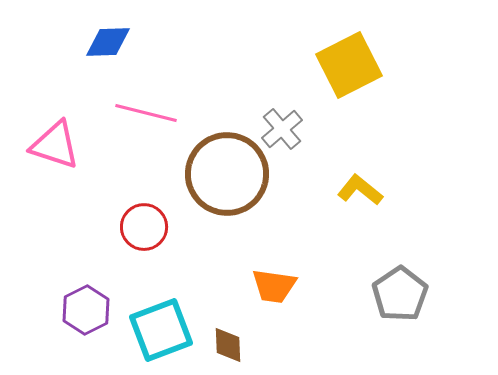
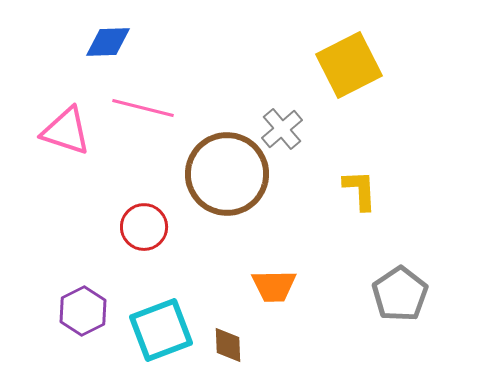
pink line: moved 3 px left, 5 px up
pink triangle: moved 11 px right, 14 px up
yellow L-shape: rotated 48 degrees clockwise
orange trapezoid: rotated 9 degrees counterclockwise
purple hexagon: moved 3 px left, 1 px down
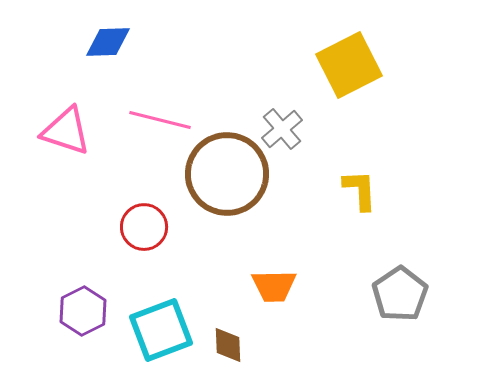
pink line: moved 17 px right, 12 px down
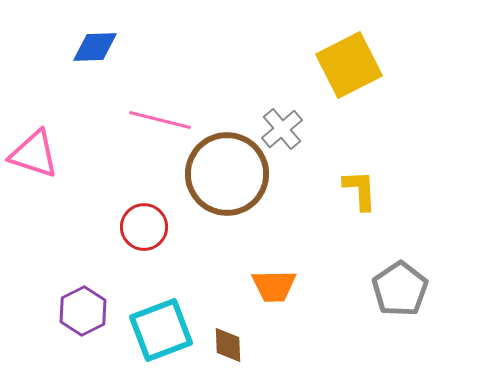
blue diamond: moved 13 px left, 5 px down
pink triangle: moved 32 px left, 23 px down
gray pentagon: moved 5 px up
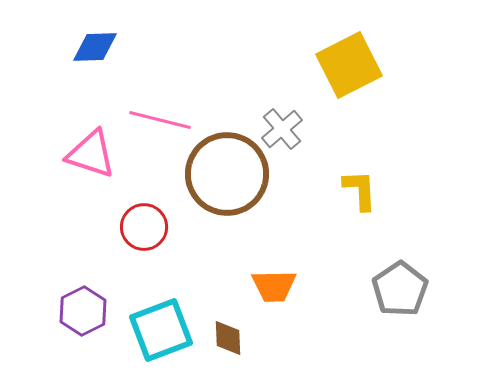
pink triangle: moved 57 px right
brown diamond: moved 7 px up
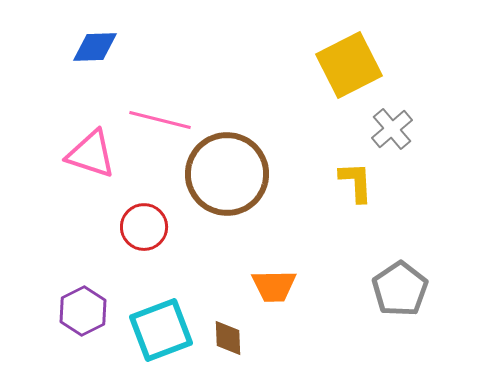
gray cross: moved 110 px right
yellow L-shape: moved 4 px left, 8 px up
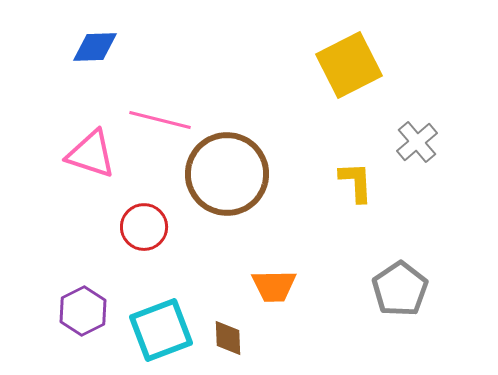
gray cross: moved 25 px right, 13 px down
